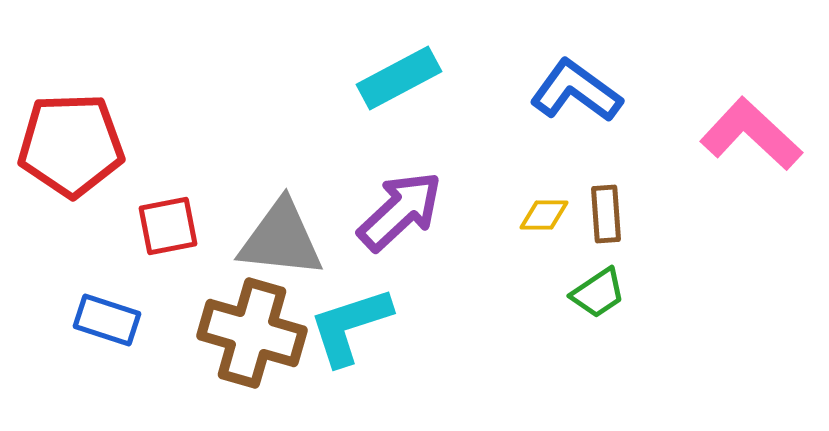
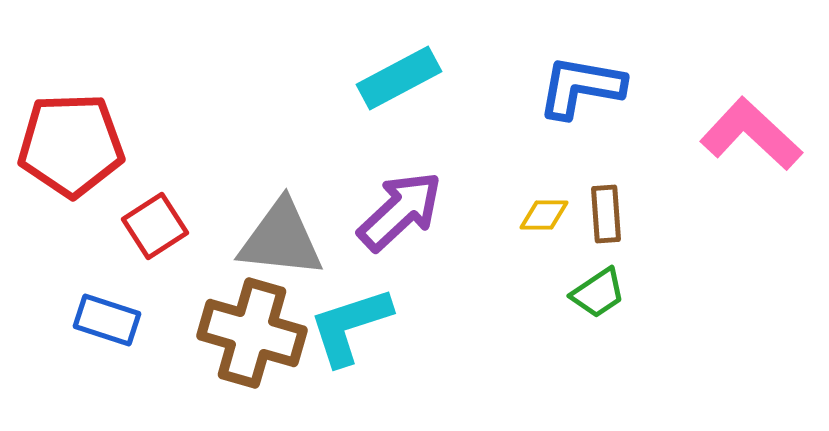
blue L-shape: moved 5 px right, 4 px up; rotated 26 degrees counterclockwise
red square: moved 13 px left; rotated 22 degrees counterclockwise
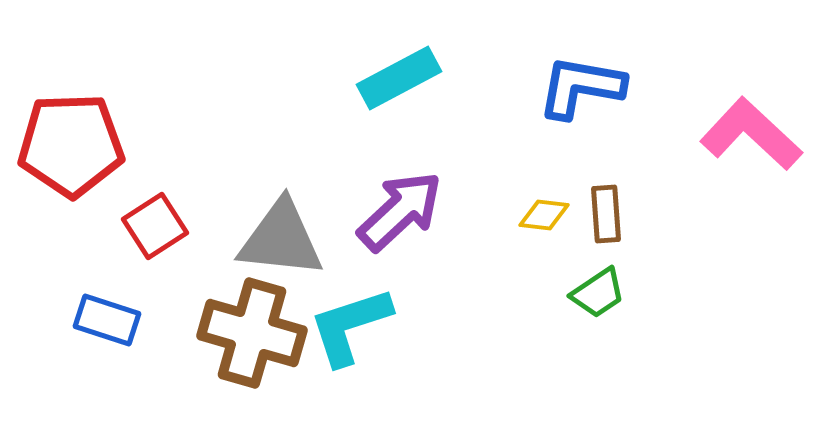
yellow diamond: rotated 6 degrees clockwise
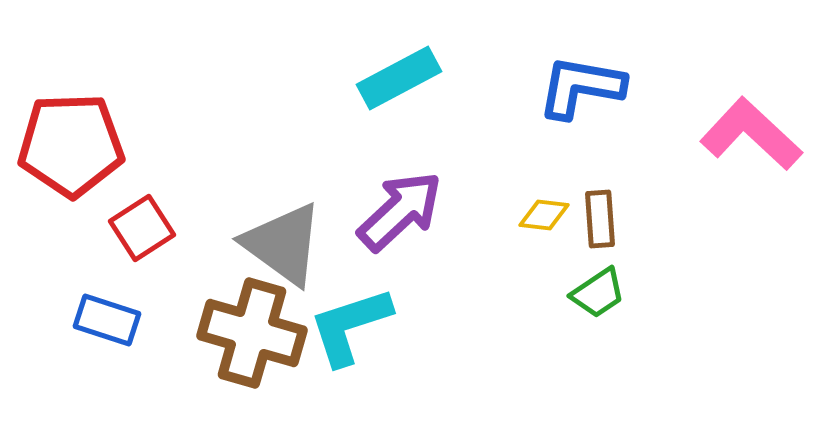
brown rectangle: moved 6 px left, 5 px down
red square: moved 13 px left, 2 px down
gray triangle: moved 2 px right, 5 px down; rotated 30 degrees clockwise
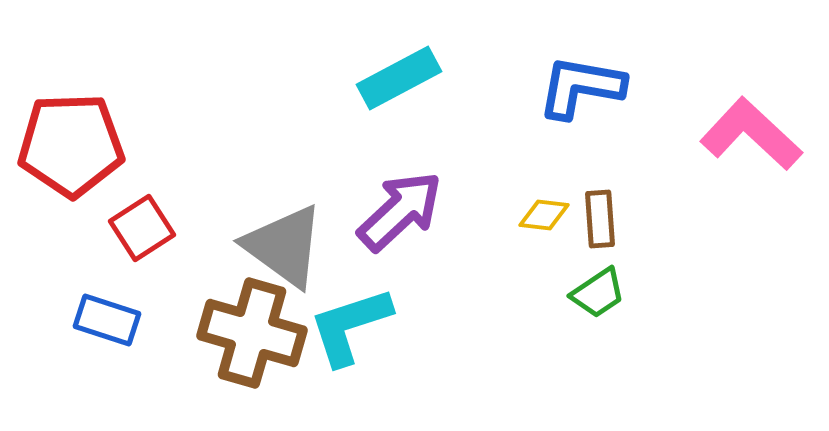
gray triangle: moved 1 px right, 2 px down
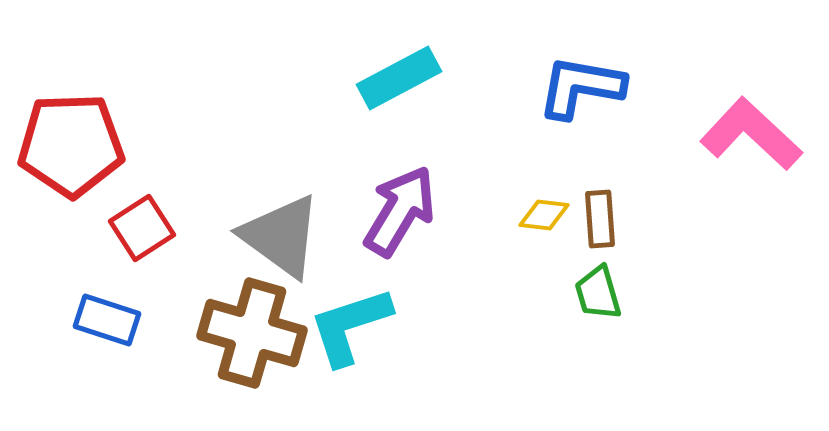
purple arrow: rotated 16 degrees counterclockwise
gray triangle: moved 3 px left, 10 px up
green trapezoid: rotated 108 degrees clockwise
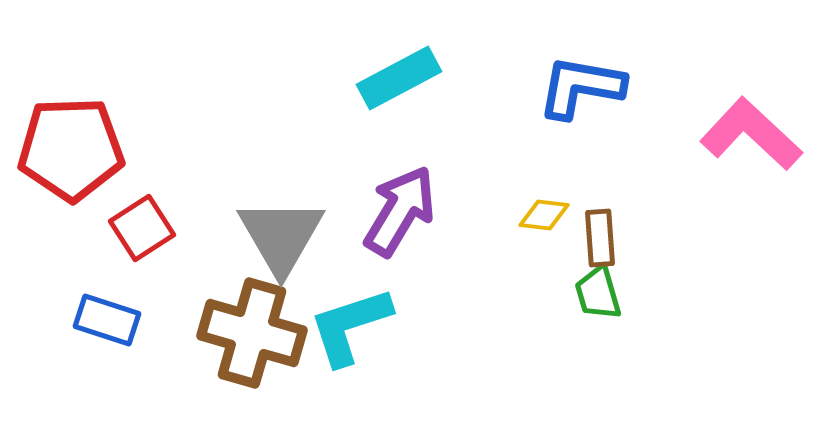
red pentagon: moved 4 px down
brown rectangle: moved 19 px down
gray triangle: rotated 24 degrees clockwise
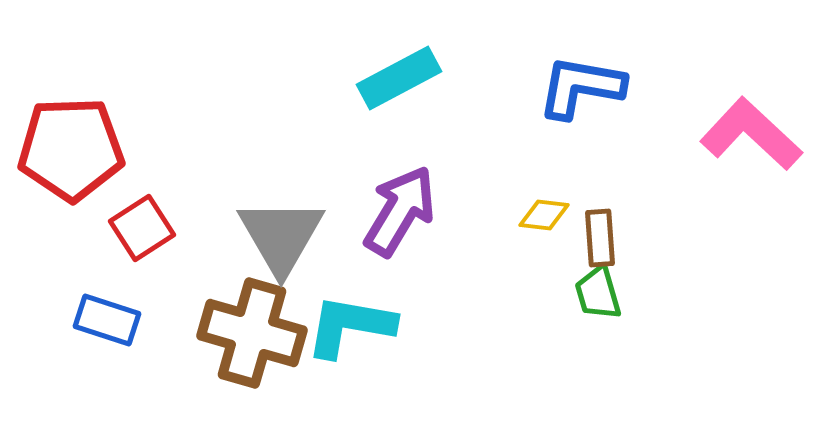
cyan L-shape: rotated 28 degrees clockwise
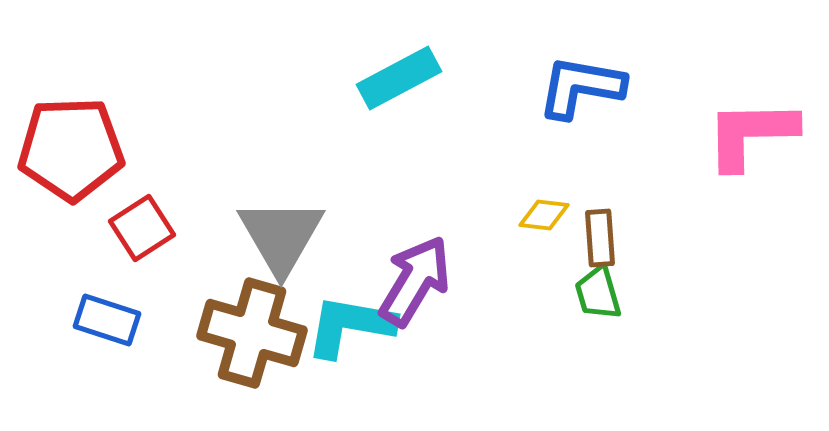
pink L-shape: rotated 44 degrees counterclockwise
purple arrow: moved 15 px right, 70 px down
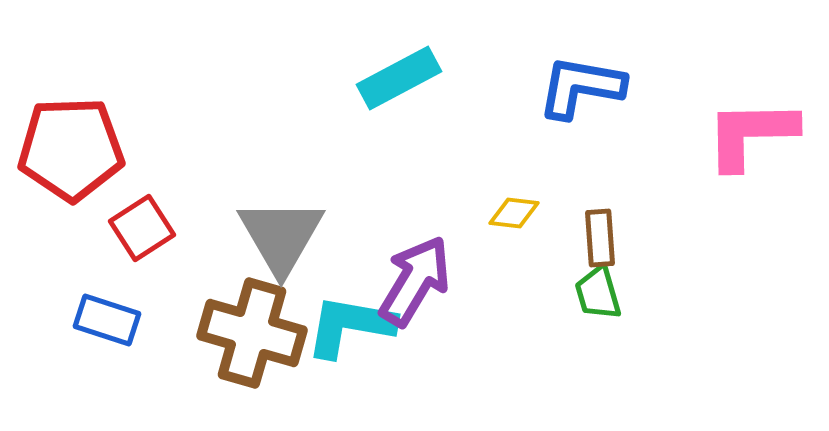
yellow diamond: moved 30 px left, 2 px up
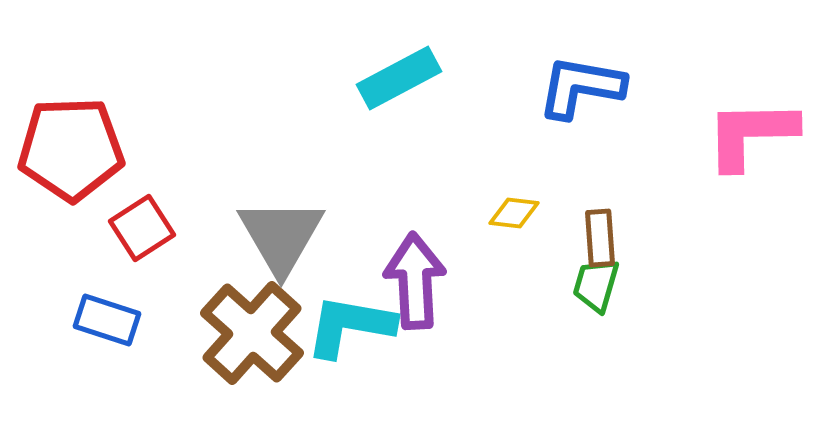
purple arrow: rotated 34 degrees counterclockwise
green trapezoid: moved 2 px left, 8 px up; rotated 32 degrees clockwise
brown cross: rotated 26 degrees clockwise
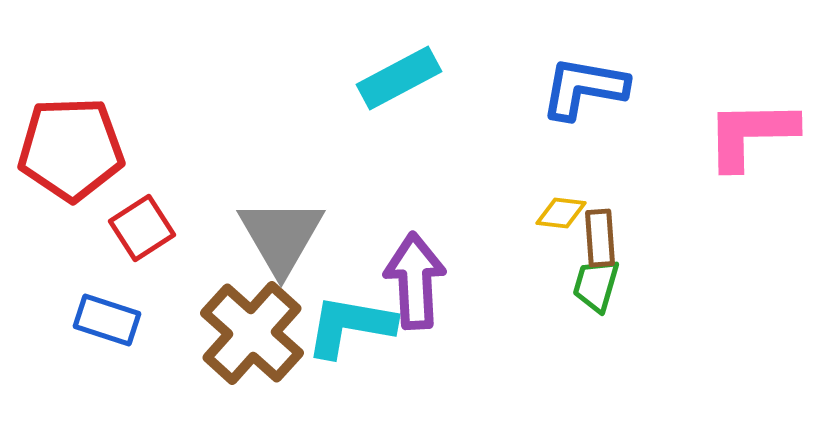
blue L-shape: moved 3 px right, 1 px down
yellow diamond: moved 47 px right
